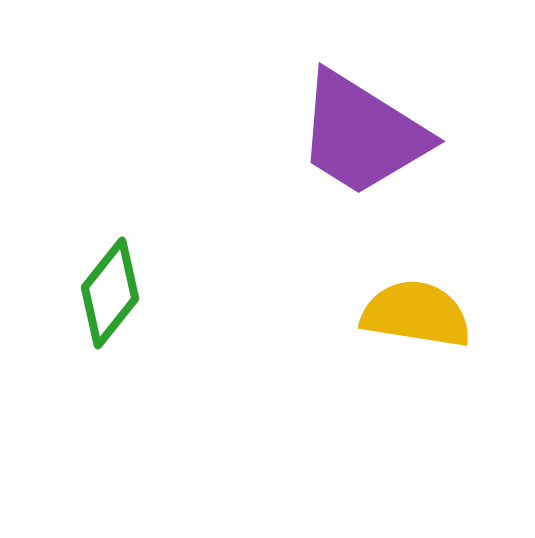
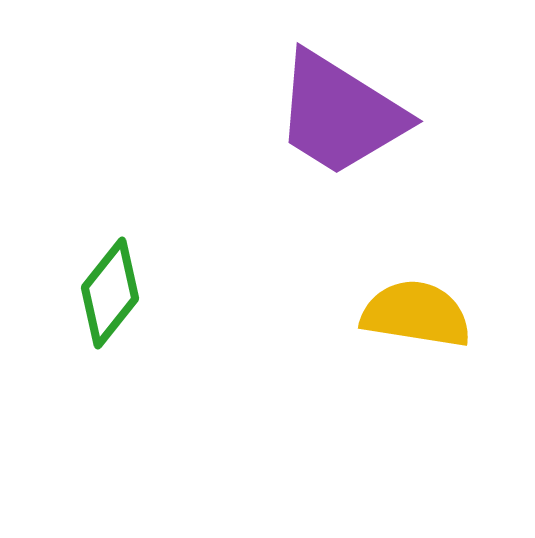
purple trapezoid: moved 22 px left, 20 px up
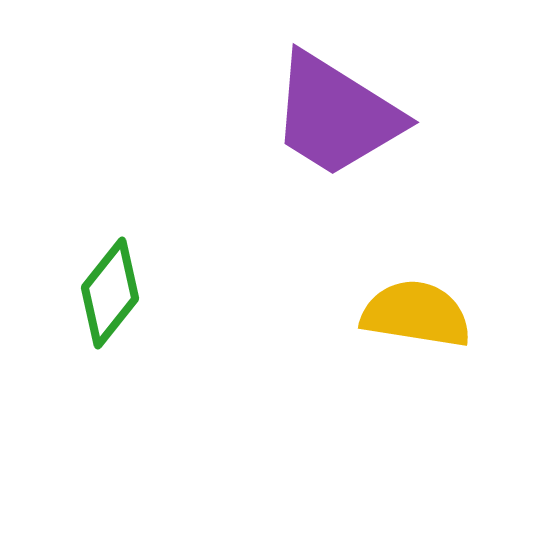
purple trapezoid: moved 4 px left, 1 px down
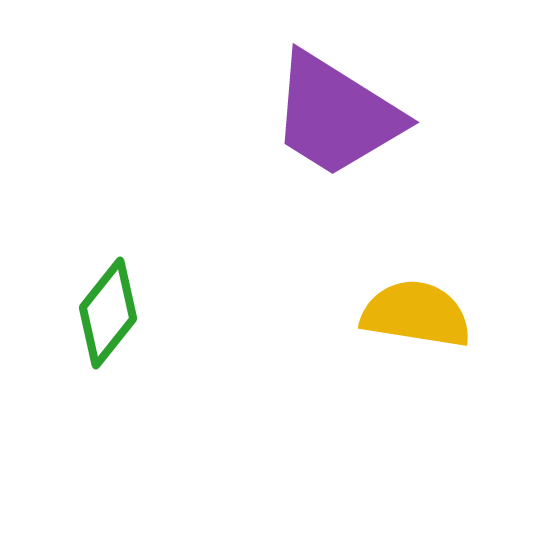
green diamond: moved 2 px left, 20 px down
